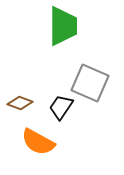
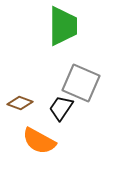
gray square: moved 9 px left
black trapezoid: moved 1 px down
orange semicircle: moved 1 px right, 1 px up
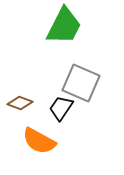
green trapezoid: moved 1 px right; rotated 27 degrees clockwise
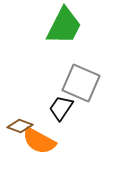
brown diamond: moved 23 px down
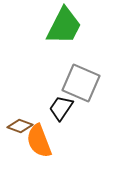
orange semicircle: rotated 40 degrees clockwise
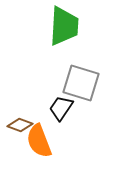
green trapezoid: rotated 24 degrees counterclockwise
gray square: rotated 6 degrees counterclockwise
brown diamond: moved 1 px up
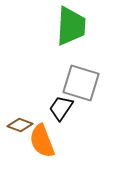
green trapezoid: moved 7 px right
orange semicircle: moved 3 px right
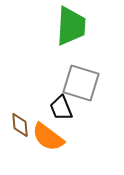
black trapezoid: rotated 56 degrees counterclockwise
brown diamond: rotated 65 degrees clockwise
orange semicircle: moved 6 px right, 4 px up; rotated 32 degrees counterclockwise
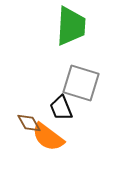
brown diamond: moved 9 px right, 2 px up; rotated 25 degrees counterclockwise
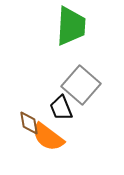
gray square: moved 2 px down; rotated 24 degrees clockwise
brown diamond: rotated 20 degrees clockwise
